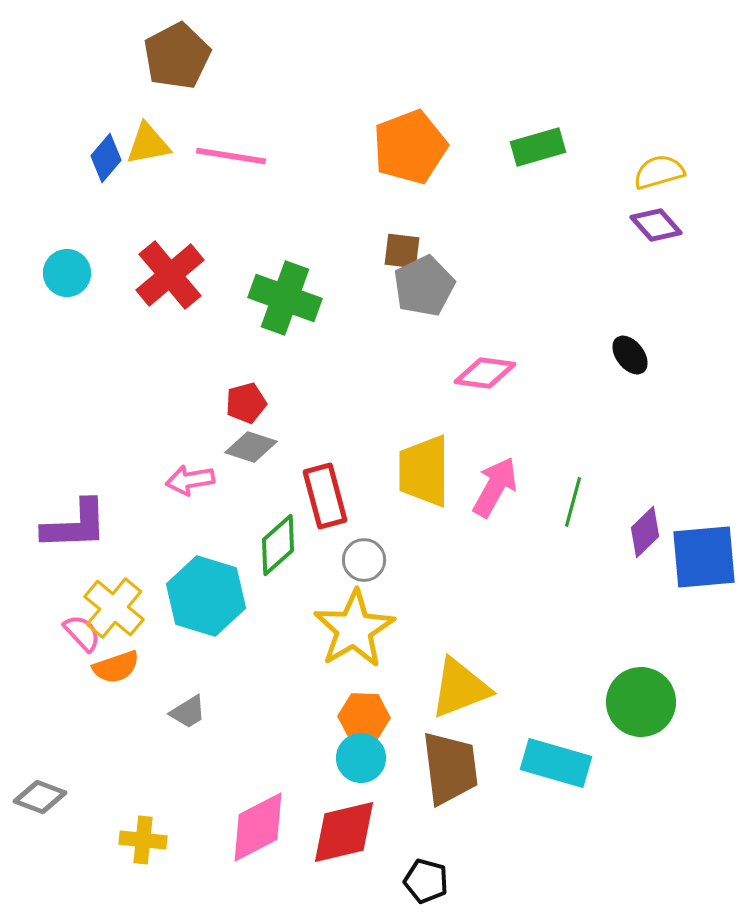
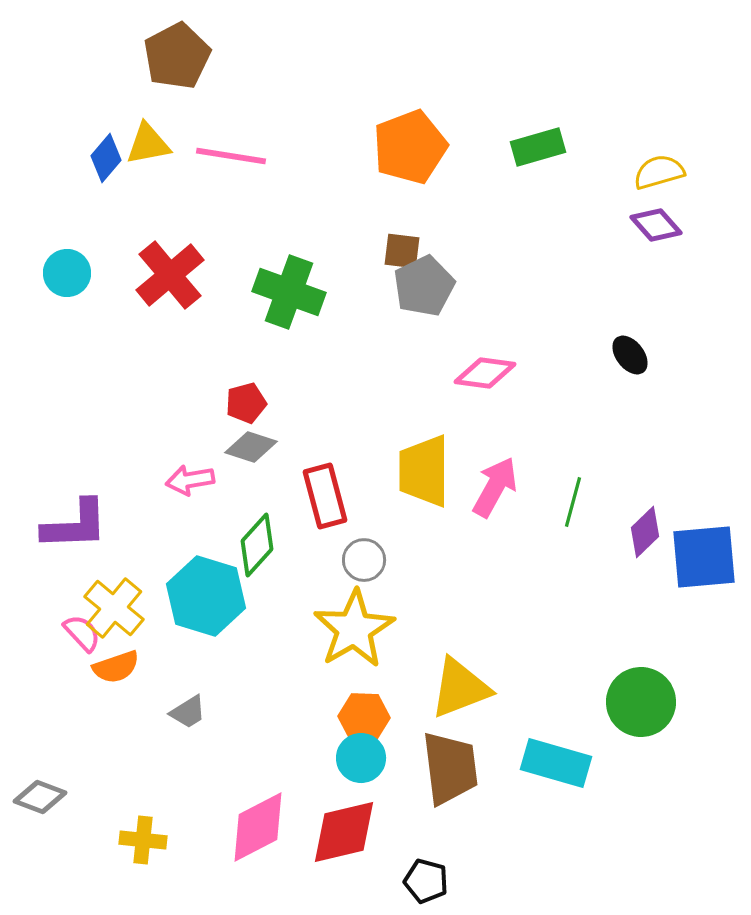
green cross at (285, 298): moved 4 px right, 6 px up
green diamond at (278, 545): moved 21 px left; rotated 6 degrees counterclockwise
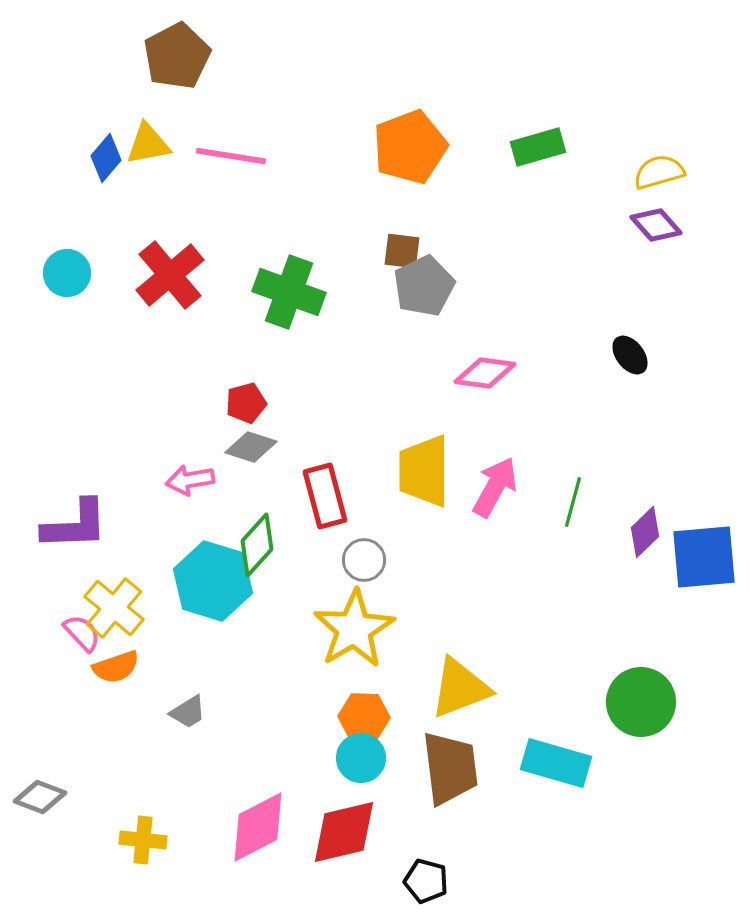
cyan hexagon at (206, 596): moved 7 px right, 15 px up
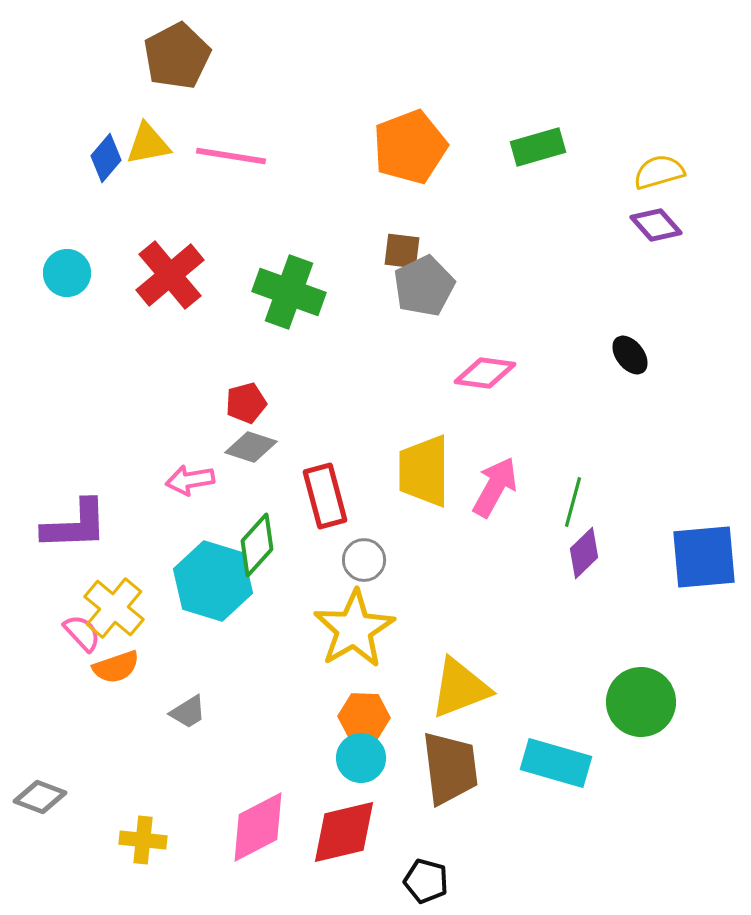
purple diamond at (645, 532): moved 61 px left, 21 px down
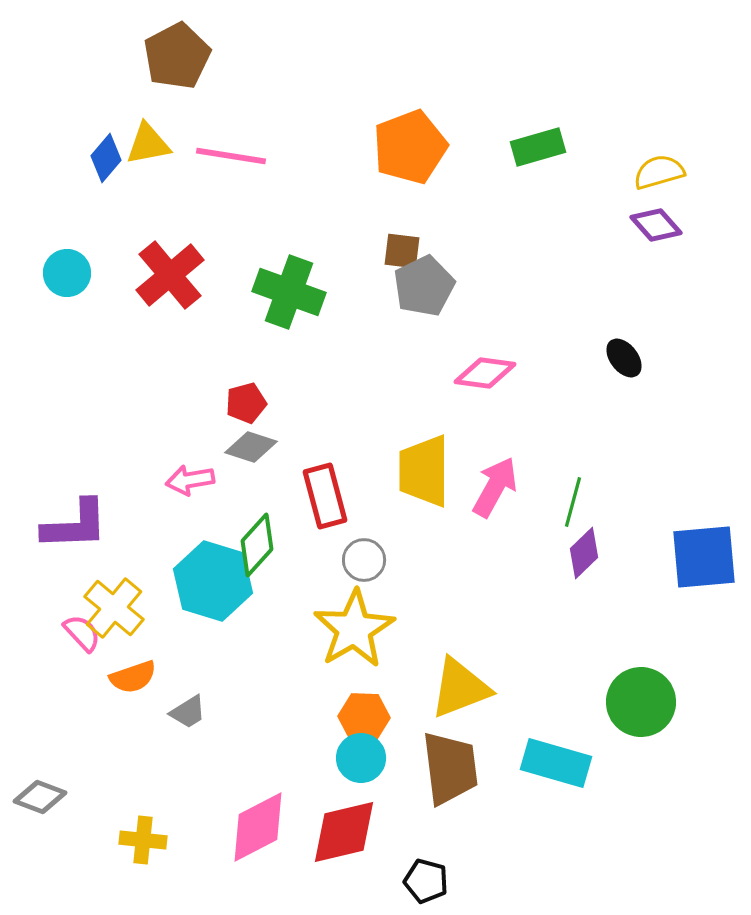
black ellipse at (630, 355): moved 6 px left, 3 px down
orange semicircle at (116, 667): moved 17 px right, 10 px down
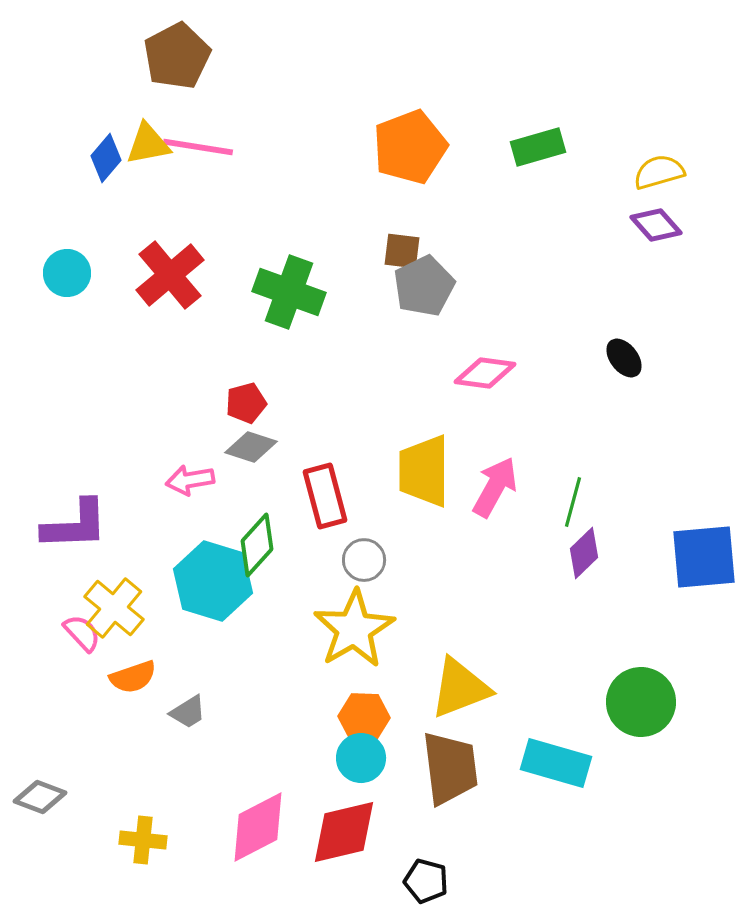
pink line at (231, 156): moved 33 px left, 9 px up
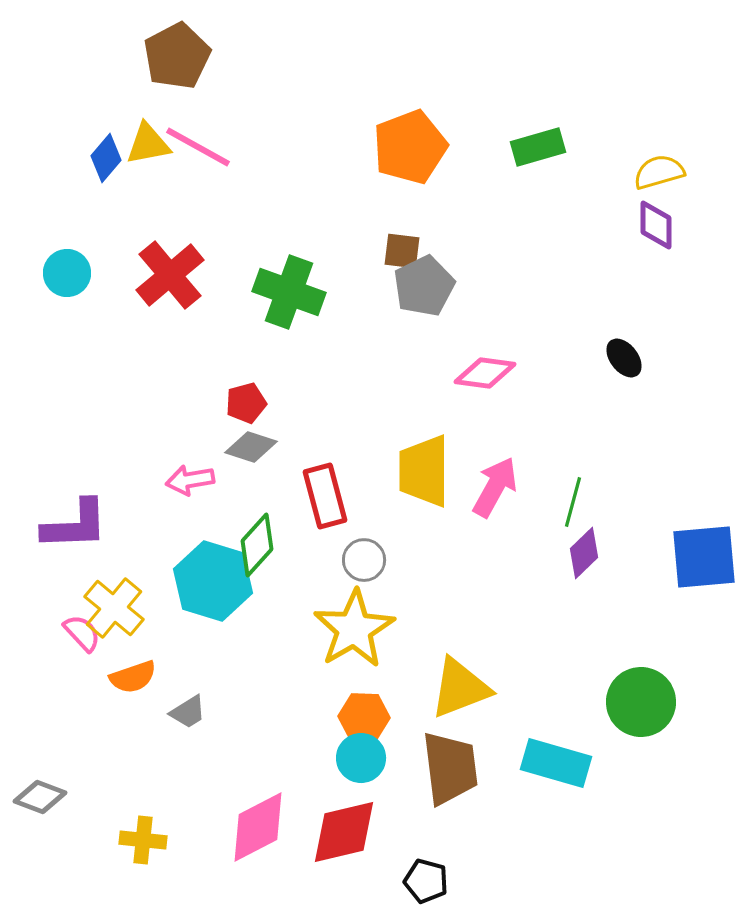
pink line at (198, 147): rotated 20 degrees clockwise
purple diamond at (656, 225): rotated 42 degrees clockwise
